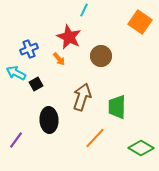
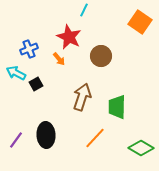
black ellipse: moved 3 px left, 15 px down
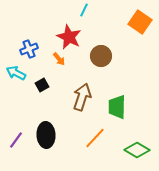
black square: moved 6 px right, 1 px down
green diamond: moved 4 px left, 2 px down
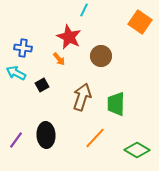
blue cross: moved 6 px left, 1 px up; rotated 30 degrees clockwise
green trapezoid: moved 1 px left, 3 px up
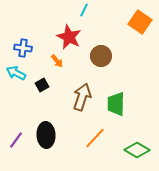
orange arrow: moved 2 px left, 2 px down
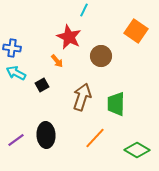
orange square: moved 4 px left, 9 px down
blue cross: moved 11 px left
purple line: rotated 18 degrees clockwise
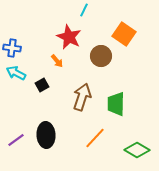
orange square: moved 12 px left, 3 px down
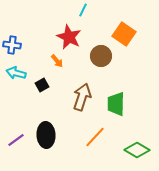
cyan line: moved 1 px left
blue cross: moved 3 px up
cyan arrow: rotated 12 degrees counterclockwise
orange line: moved 1 px up
